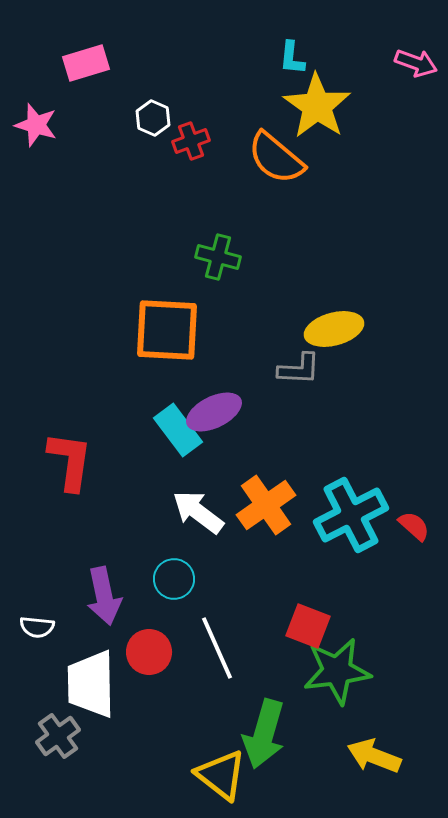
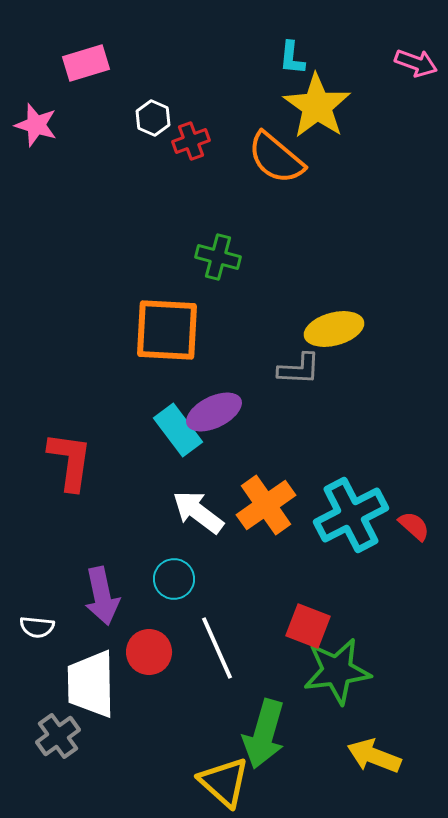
purple arrow: moved 2 px left
yellow triangle: moved 3 px right, 7 px down; rotated 4 degrees clockwise
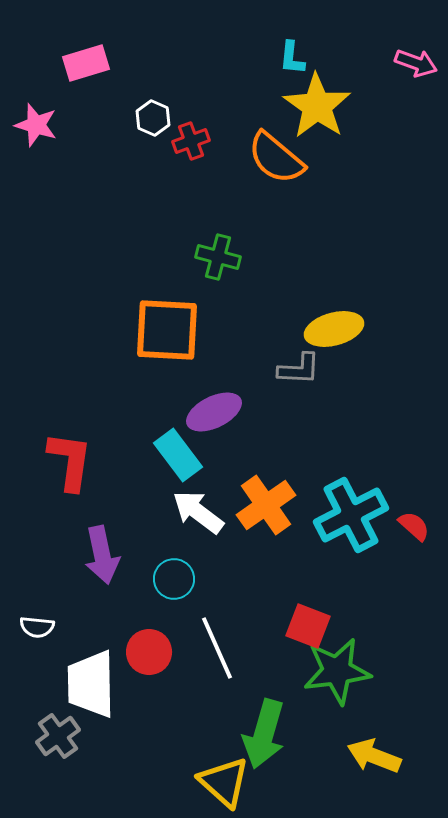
cyan rectangle: moved 25 px down
purple arrow: moved 41 px up
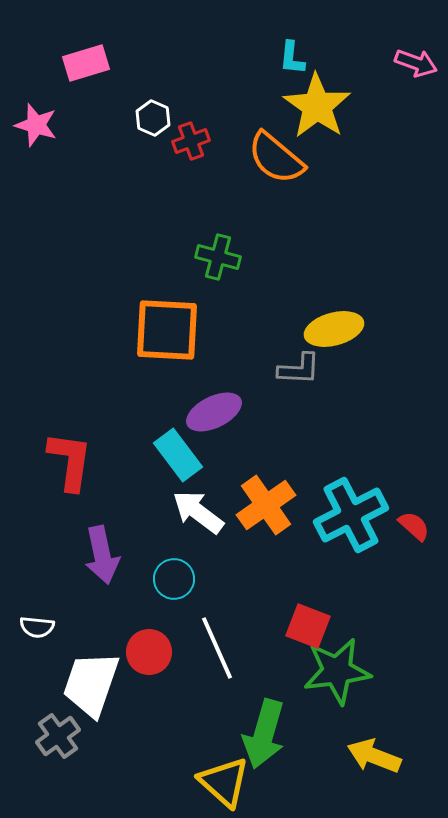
white trapezoid: rotated 20 degrees clockwise
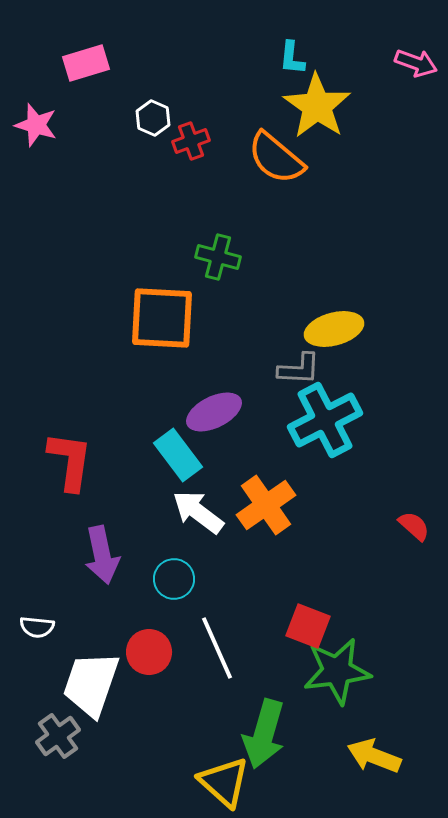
orange square: moved 5 px left, 12 px up
cyan cross: moved 26 px left, 95 px up
